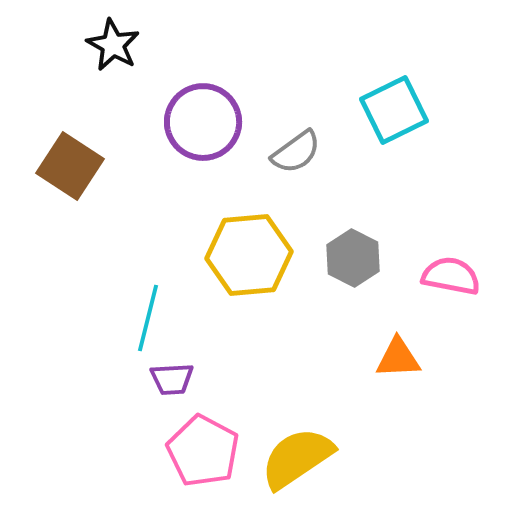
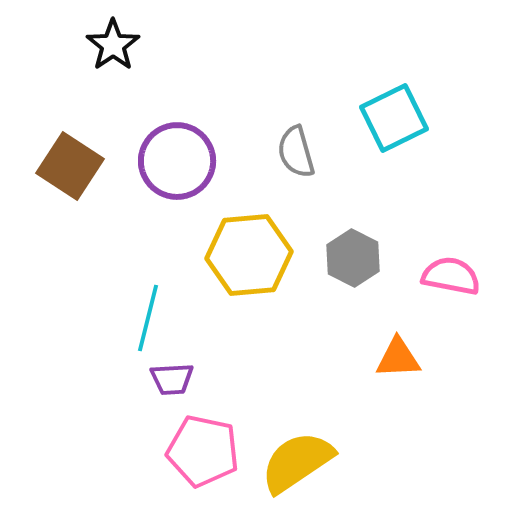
black star: rotated 8 degrees clockwise
cyan square: moved 8 px down
purple circle: moved 26 px left, 39 px down
gray semicircle: rotated 110 degrees clockwise
pink pentagon: rotated 16 degrees counterclockwise
yellow semicircle: moved 4 px down
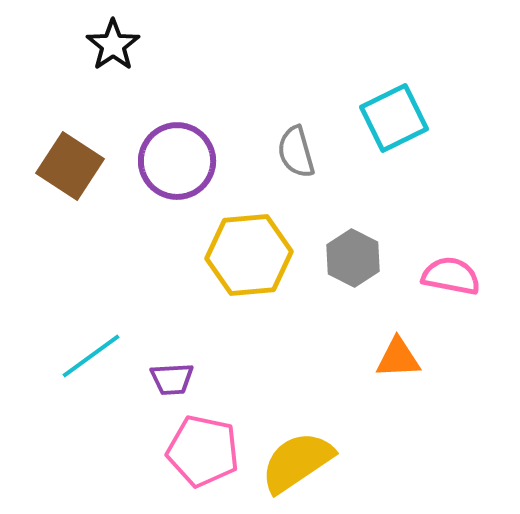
cyan line: moved 57 px left, 38 px down; rotated 40 degrees clockwise
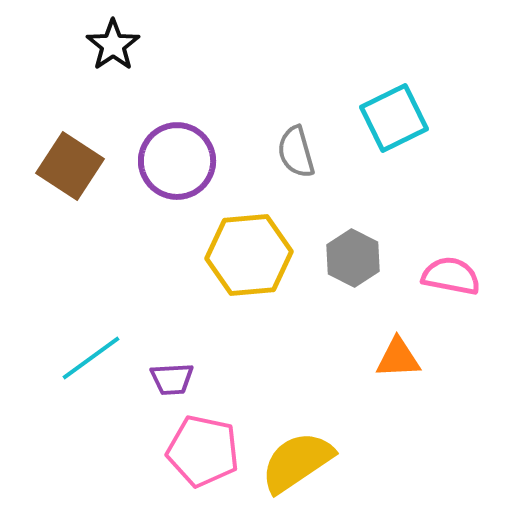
cyan line: moved 2 px down
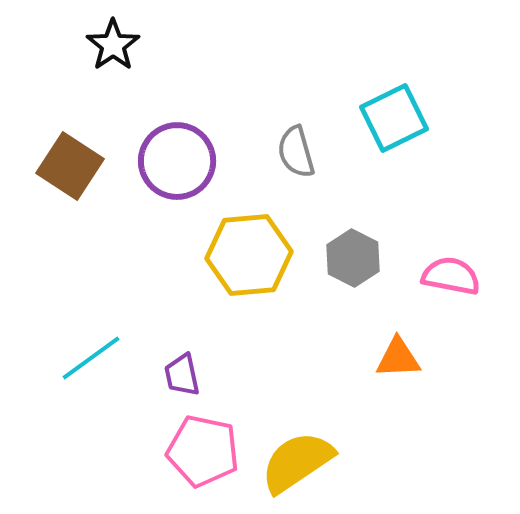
purple trapezoid: moved 10 px right, 4 px up; rotated 81 degrees clockwise
